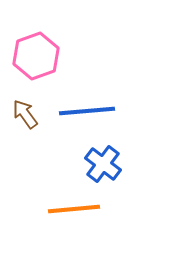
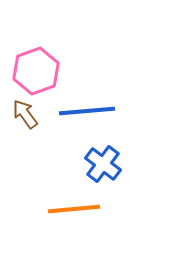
pink hexagon: moved 15 px down
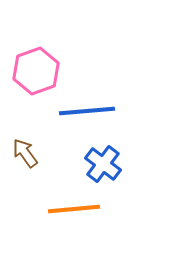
brown arrow: moved 39 px down
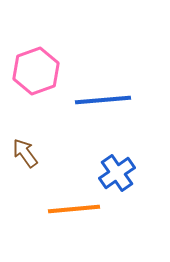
blue line: moved 16 px right, 11 px up
blue cross: moved 14 px right, 9 px down; rotated 18 degrees clockwise
